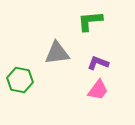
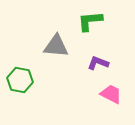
gray triangle: moved 1 px left, 7 px up; rotated 12 degrees clockwise
pink trapezoid: moved 13 px right, 4 px down; rotated 100 degrees counterclockwise
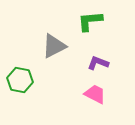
gray triangle: moved 2 px left; rotated 32 degrees counterclockwise
pink trapezoid: moved 16 px left
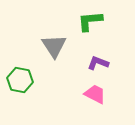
gray triangle: rotated 36 degrees counterclockwise
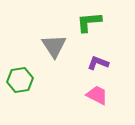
green L-shape: moved 1 px left, 1 px down
green hexagon: rotated 20 degrees counterclockwise
pink trapezoid: moved 2 px right, 1 px down
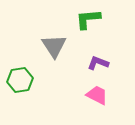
green L-shape: moved 1 px left, 3 px up
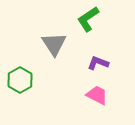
green L-shape: rotated 28 degrees counterclockwise
gray triangle: moved 2 px up
green hexagon: rotated 20 degrees counterclockwise
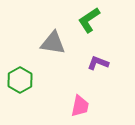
green L-shape: moved 1 px right, 1 px down
gray triangle: moved 1 px left, 1 px up; rotated 48 degrees counterclockwise
pink trapezoid: moved 17 px left, 11 px down; rotated 75 degrees clockwise
